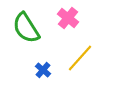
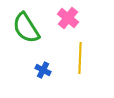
yellow line: rotated 40 degrees counterclockwise
blue cross: rotated 14 degrees counterclockwise
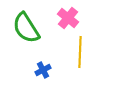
yellow line: moved 6 px up
blue cross: rotated 35 degrees clockwise
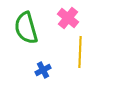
green semicircle: rotated 16 degrees clockwise
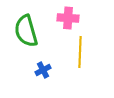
pink cross: rotated 35 degrees counterclockwise
green semicircle: moved 3 px down
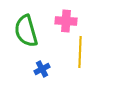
pink cross: moved 2 px left, 3 px down
blue cross: moved 1 px left, 1 px up
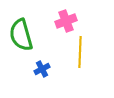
pink cross: rotated 25 degrees counterclockwise
green semicircle: moved 5 px left, 4 px down
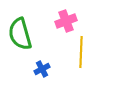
green semicircle: moved 1 px left, 1 px up
yellow line: moved 1 px right
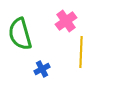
pink cross: rotated 15 degrees counterclockwise
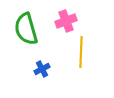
pink cross: rotated 15 degrees clockwise
green semicircle: moved 6 px right, 5 px up
